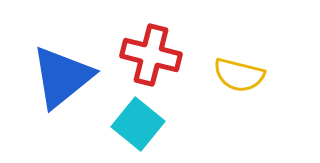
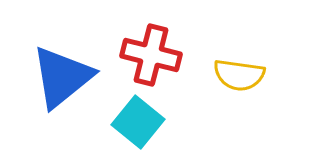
yellow semicircle: rotated 6 degrees counterclockwise
cyan square: moved 2 px up
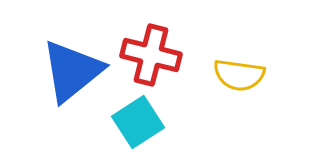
blue triangle: moved 10 px right, 6 px up
cyan square: rotated 18 degrees clockwise
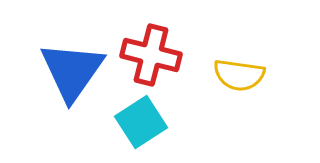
blue triangle: rotated 16 degrees counterclockwise
cyan square: moved 3 px right
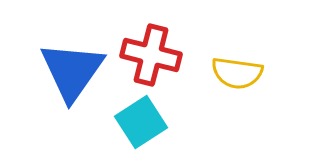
yellow semicircle: moved 2 px left, 2 px up
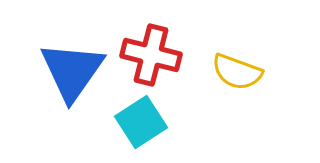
yellow semicircle: moved 1 px up; rotated 12 degrees clockwise
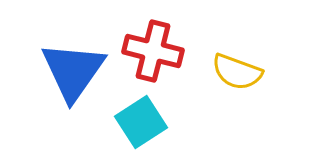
red cross: moved 2 px right, 4 px up
blue triangle: moved 1 px right
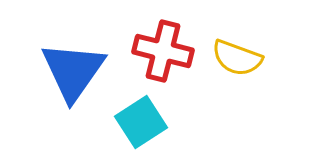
red cross: moved 10 px right
yellow semicircle: moved 14 px up
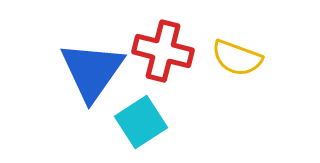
blue triangle: moved 19 px right
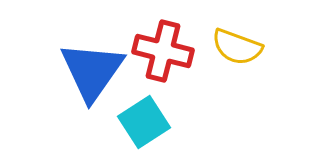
yellow semicircle: moved 11 px up
cyan square: moved 3 px right
